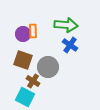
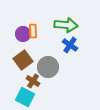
brown square: rotated 36 degrees clockwise
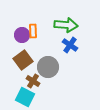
purple circle: moved 1 px left, 1 px down
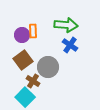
cyan square: rotated 18 degrees clockwise
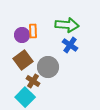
green arrow: moved 1 px right
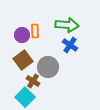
orange rectangle: moved 2 px right
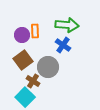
blue cross: moved 7 px left
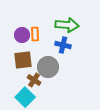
orange rectangle: moved 3 px down
blue cross: rotated 21 degrees counterclockwise
brown square: rotated 30 degrees clockwise
brown cross: moved 1 px right, 1 px up
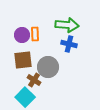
blue cross: moved 6 px right, 1 px up
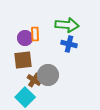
purple circle: moved 3 px right, 3 px down
gray circle: moved 8 px down
